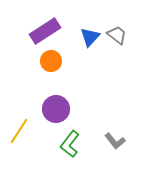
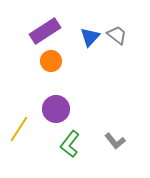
yellow line: moved 2 px up
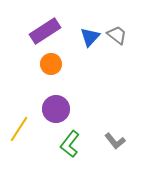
orange circle: moved 3 px down
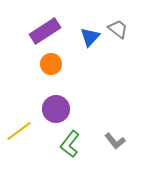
gray trapezoid: moved 1 px right, 6 px up
yellow line: moved 2 px down; rotated 20 degrees clockwise
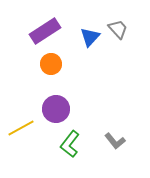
gray trapezoid: rotated 10 degrees clockwise
yellow line: moved 2 px right, 3 px up; rotated 8 degrees clockwise
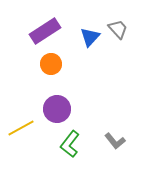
purple circle: moved 1 px right
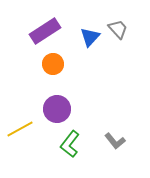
orange circle: moved 2 px right
yellow line: moved 1 px left, 1 px down
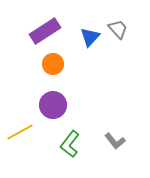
purple circle: moved 4 px left, 4 px up
yellow line: moved 3 px down
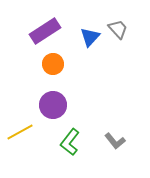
green L-shape: moved 2 px up
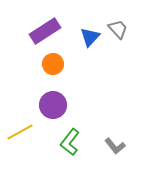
gray L-shape: moved 5 px down
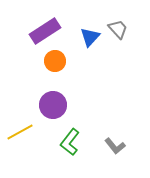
orange circle: moved 2 px right, 3 px up
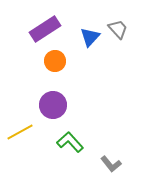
purple rectangle: moved 2 px up
green L-shape: rotated 100 degrees clockwise
gray L-shape: moved 4 px left, 18 px down
